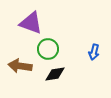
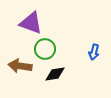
green circle: moved 3 px left
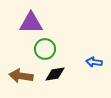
purple triangle: rotated 20 degrees counterclockwise
blue arrow: moved 10 px down; rotated 84 degrees clockwise
brown arrow: moved 1 px right, 10 px down
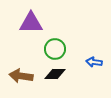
green circle: moved 10 px right
black diamond: rotated 10 degrees clockwise
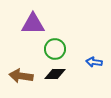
purple triangle: moved 2 px right, 1 px down
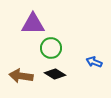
green circle: moved 4 px left, 1 px up
blue arrow: rotated 14 degrees clockwise
black diamond: rotated 30 degrees clockwise
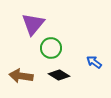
purple triangle: rotated 50 degrees counterclockwise
blue arrow: rotated 14 degrees clockwise
black diamond: moved 4 px right, 1 px down
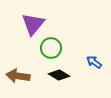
brown arrow: moved 3 px left
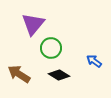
blue arrow: moved 1 px up
brown arrow: moved 1 px right, 2 px up; rotated 25 degrees clockwise
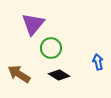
blue arrow: moved 4 px right, 1 px down; rotated 42 degrees clockwise
